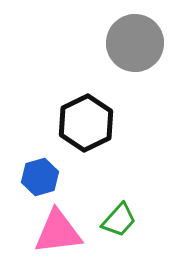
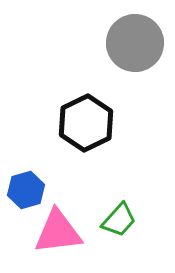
blue hexagon: moved 14 px left, 13 px down
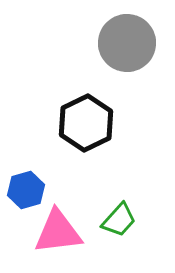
gray circle: moved 8 px left
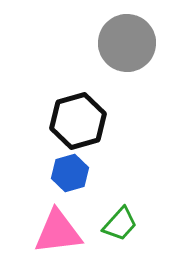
black hexagon: moved 8 px left, 2 px up; rotated 10 degrees clockwise
blue hexagon: moved 44 px right, 17 px up
green trapezoid: moved 1 px right, 4 px down
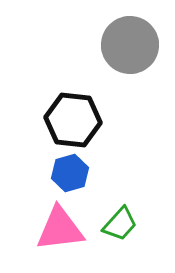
gray circle: moved 3 px right, 2 px down
black hexagon: moved 5 px left, 1 px up; rotated 22 degrees clockwise
pink triangle: moved 2 px right, 3 px up
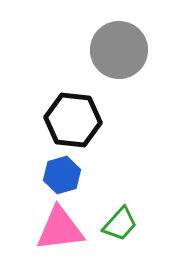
gray circle: moved 11 px left, 5 px down
blue hexagon: moved 8 px left, 2 px down
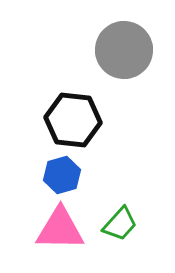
gray circle: moved 5 px right
pink triangle: rotated 8 degrees clockwise
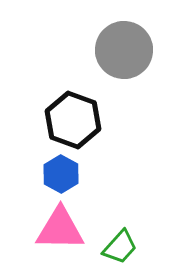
black hexagon: rotated 14 degrees clockwise
blue hexagon: moved 1 px left, 1 px up; rotated 15 degrees counterclockwise
green trapezoid: moved 23 px down
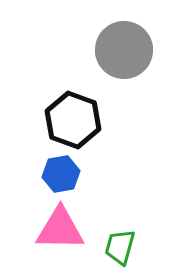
blue hexagon: rotated 21 degrees clockwise
green trapezoid: rotated 153 degrees clockwise
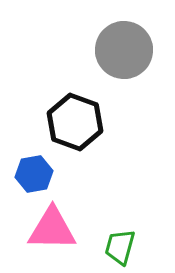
black hexagon: moved 2 px right, 2 px down
blue hexagon: moved 27 px left
pink triangle: moved 8 px left
